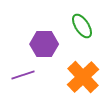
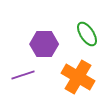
green ellipse: moved 5 px right, 8 px down
orange cross: moved 5 px left; rotated 16 degrees counterclockwise
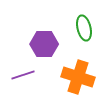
green ellipse: moved 3 px left, 6 px up; rotated 20 degrees clockwise
orange cross: rotated 12 degrees counterclockwise
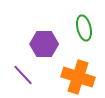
purple line: rotated 65 degrees clockwise
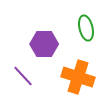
green ellipse: moved 2 px right
purple line: moved 1 px down
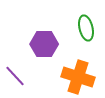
purple line: moved 8 px left
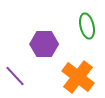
green ellipse: moved 1 px right, 2 px up
orange cross: rotated 20 degrees clockwise
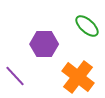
green ellipse: rotated 35 degrees counterclockwise
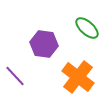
green ellipse: moved 2 px down
purple hexagon: rotated 8 degrees clockwise
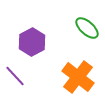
purple hexagon: moved 12 px left, 2 px up; rotated 24 degrees clockwise
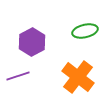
green ellipse: moved 2 px left, 3 px down; rotated 55 degrees counterclockwise
purple line: moved 3 px right; rotated 65 degrees counterclockwise
